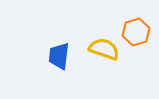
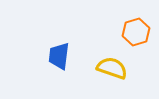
yellow semicircle: moved 8 px right, 19 px down
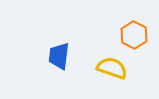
orange hexagon: moved 2 px left, 3 px down; rotated 16 degrees counterclockwise
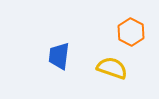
orange hexagon: moved 3 px left, 3 px up
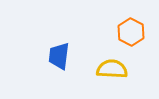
yellow semicircle: moved 1 px down; rotated 16 degrees counterclockwise
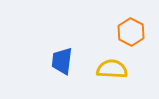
blue trapezoid: moved 3 px right, 5 px down
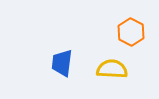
blue trapezoid: moved 2 px down
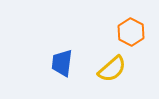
yellow semicircle: rotated 136 degrees clockwise
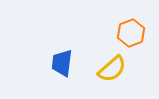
orange hexagon: moved 1 px down; rotated 12 degrees clockwise
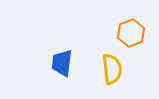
yellow semicircle: rotated 56 degrees counterclockwise
